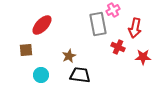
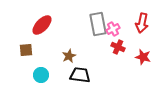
pink cross: moved 19 px down
red arrow: moved 7 px right, 5 px up
red star: rotated 14 degrees clockwise
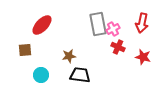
brown square: moved 1 px left
brown star: rotated 16 degrees clockwise
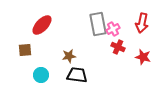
black trapezoid: moved 3 px left
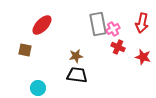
brown square: rotated 16 degrees clockwise
brown star: moved 7 px right
cyan circle: moved 3 px left, 13 px down
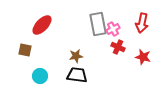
cyan circle: moved 2 px right, 12 px up
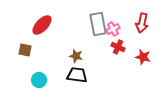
brown star: rotated 24 degrees clockwise
cyan circle: moved 1 px left, 4 px down
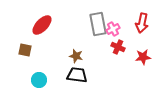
red star: rotated 21 degrees counterclockwise
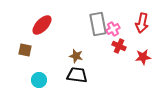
red cross: moved 1 px right, 1 px up
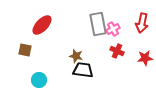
red cross: moved 2 px left, 5 px down
red star: moved 2 px right, 1 px down
black trapezoid: moved 6 px right, 5 px up
